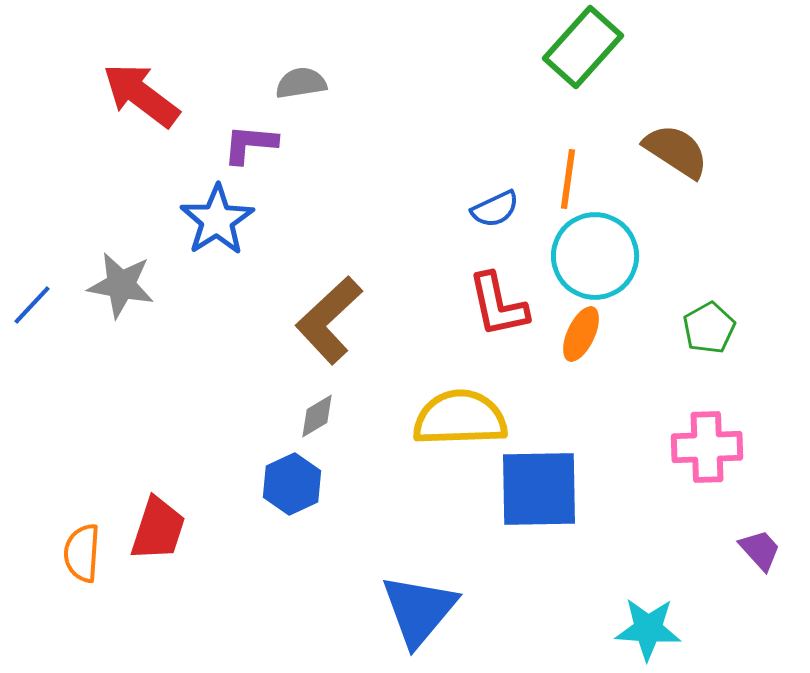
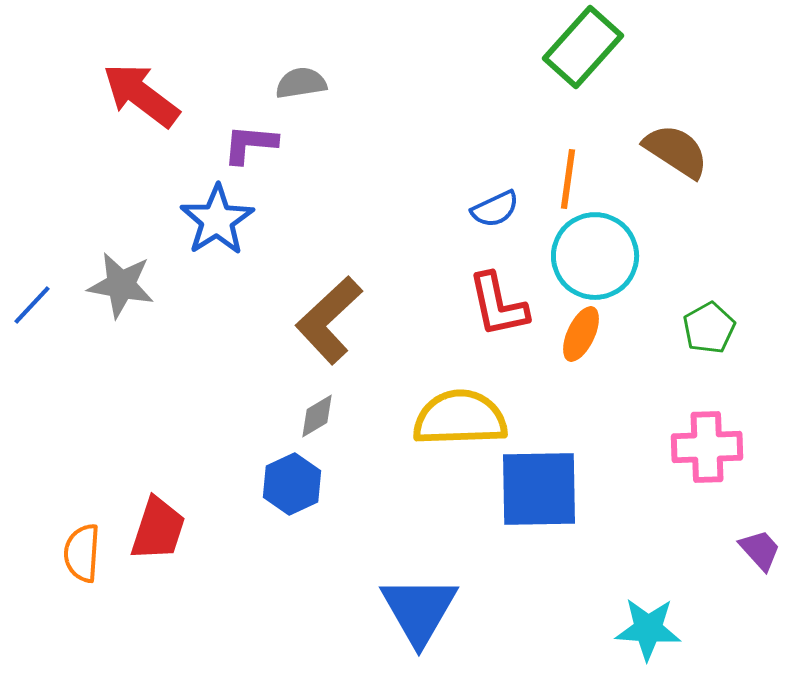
blue triangle: rotated 10 degrees counterclockwise
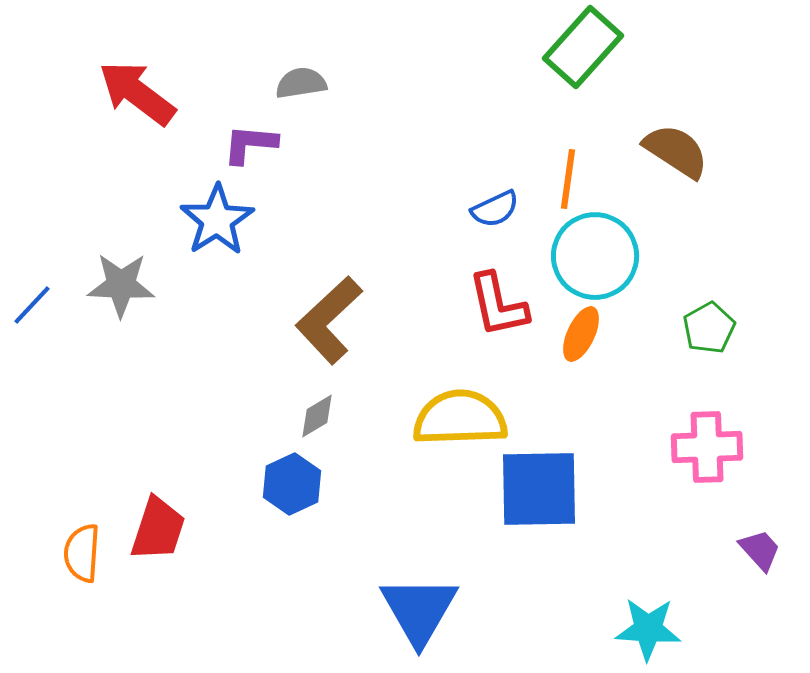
red arrow: moved 4 px left, 2 px up
gray star: rotated 8 degrees counterclockwise
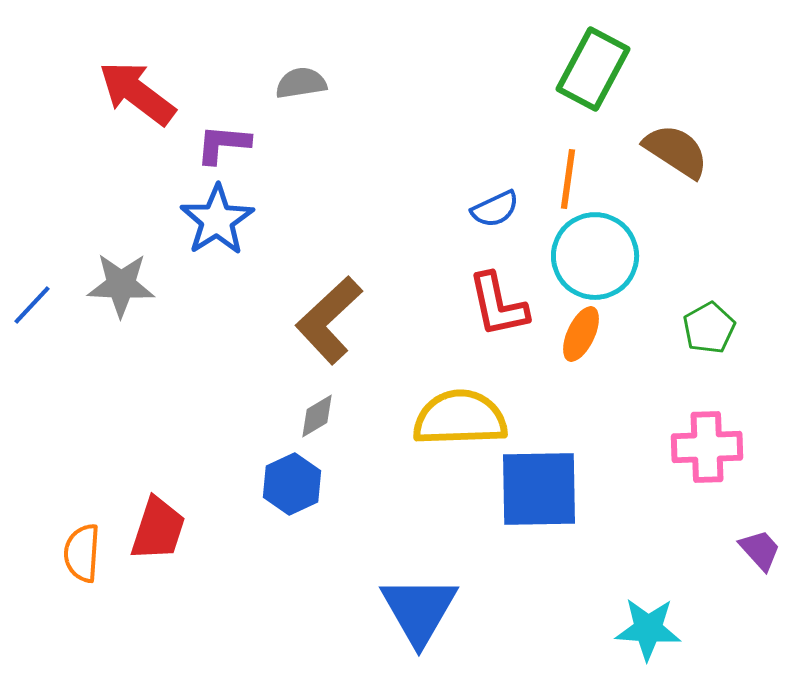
green rectangle: moved 10 px right, 22 px down; rotated 14 degrees counterclockwise
purple L-shape: moved 27 px left
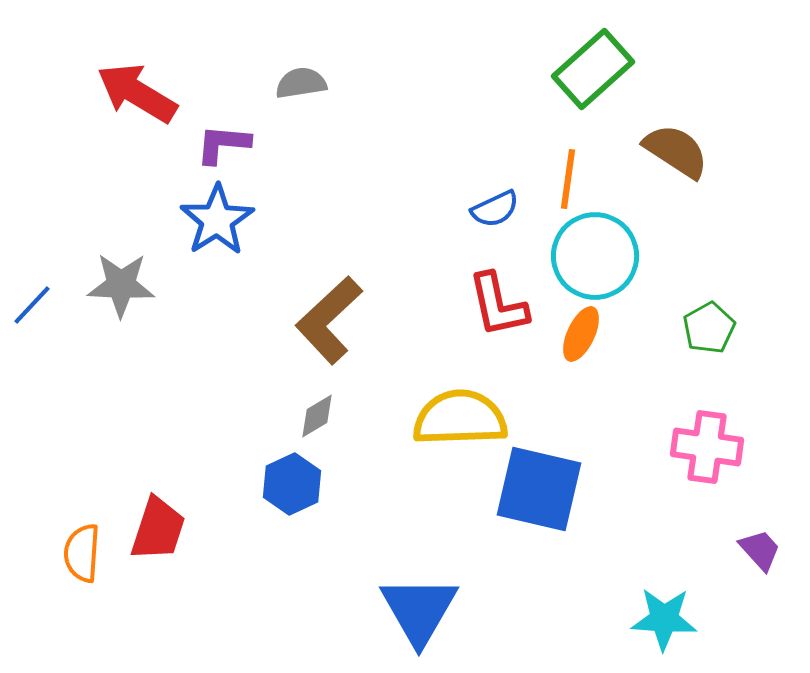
green rectangle: rotated 20 degrees clockwise
red arrow: rotated 6 degrees counterclockwise
pink cross: rotated 10 degrees clockwise
blue square: rotated 14 degrees clockwise
cyan star: moved 16 px right, 10 px up
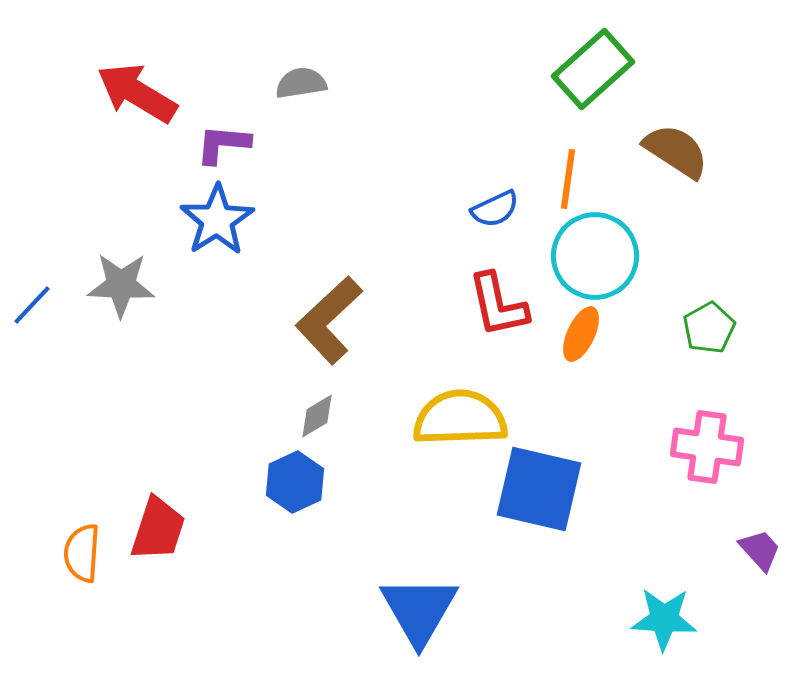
blue hexagon: moved 3 px right, 2 px up
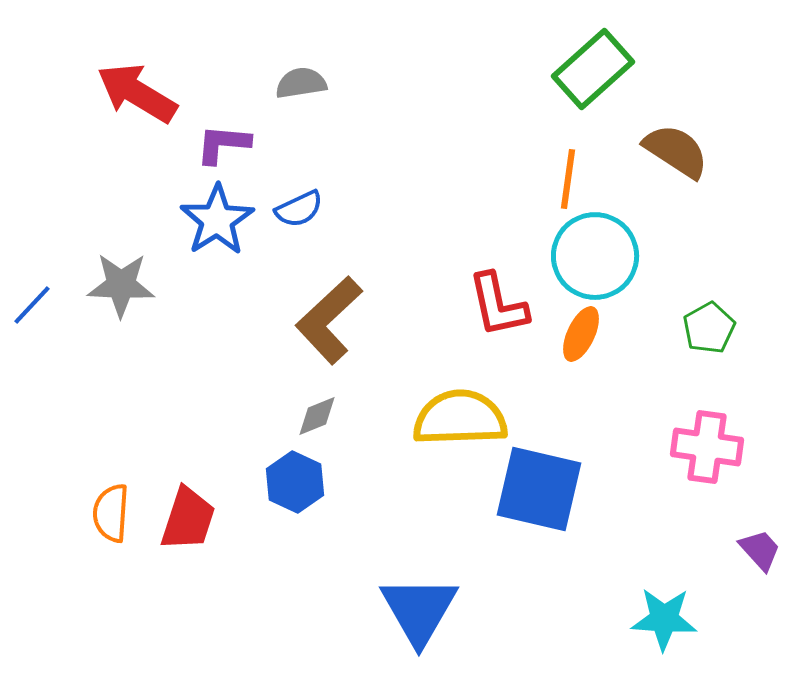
blue semicircle: moved 196 px left
gray diamond: rotated 9 degrees clockwise
blue hexagon: rotated 10 degrees counterclockwise
red trapezoid: moved 30 px right, 10 px up
orange semicircle: moved 29 px right, 40 px up
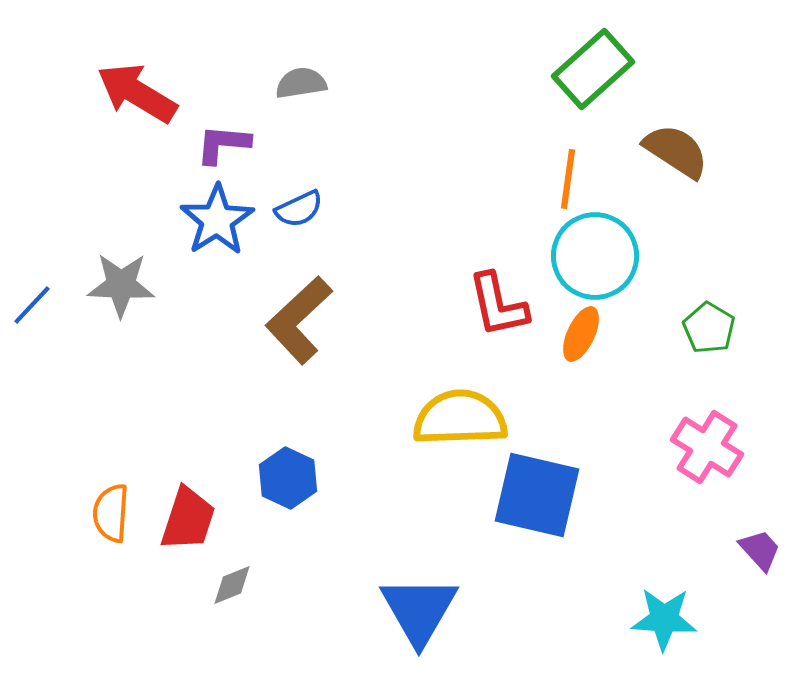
brown L-shape: moved 30 px left
green pentagon: rotated 12 degrees counterclockwise
gray diamond: moved 85 px left, 169 px down
pink cross: rotated 24 degrees clockwise
blue hexagon: moved 7 px left, 4 px up
blue square: moved 2 px left, 6 px down
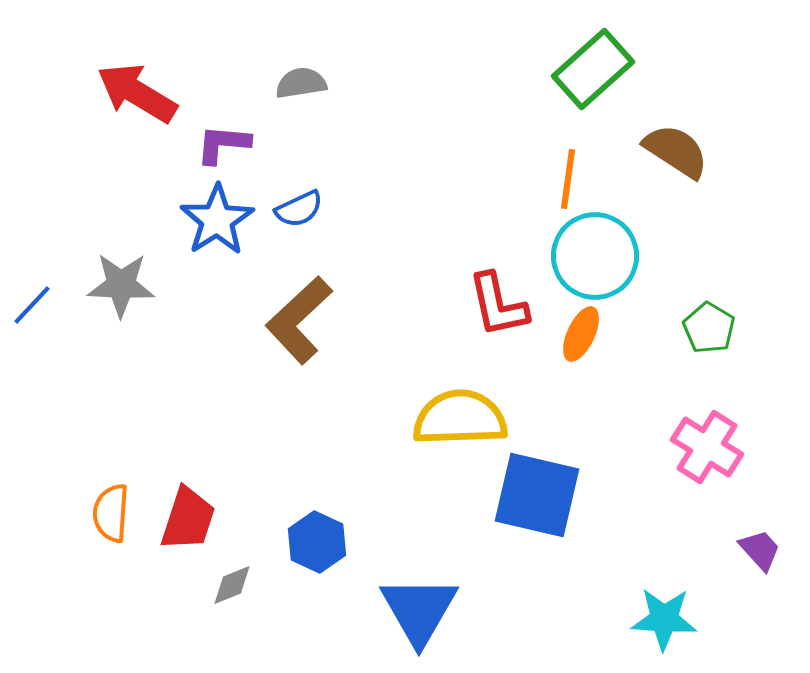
blue hexagon: moved 29 px right, 64 px down
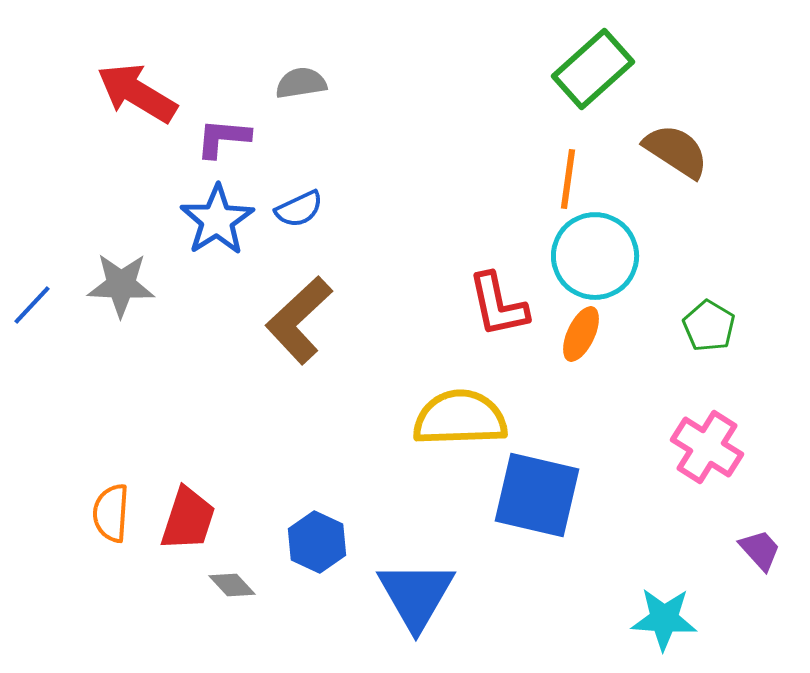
purple L-shape: moved 6 px up
green pentagon: moved 2 px up
gray diamond: rotated 69 degrees clockwise
blue triangle: moved 3 px left, 15 px up
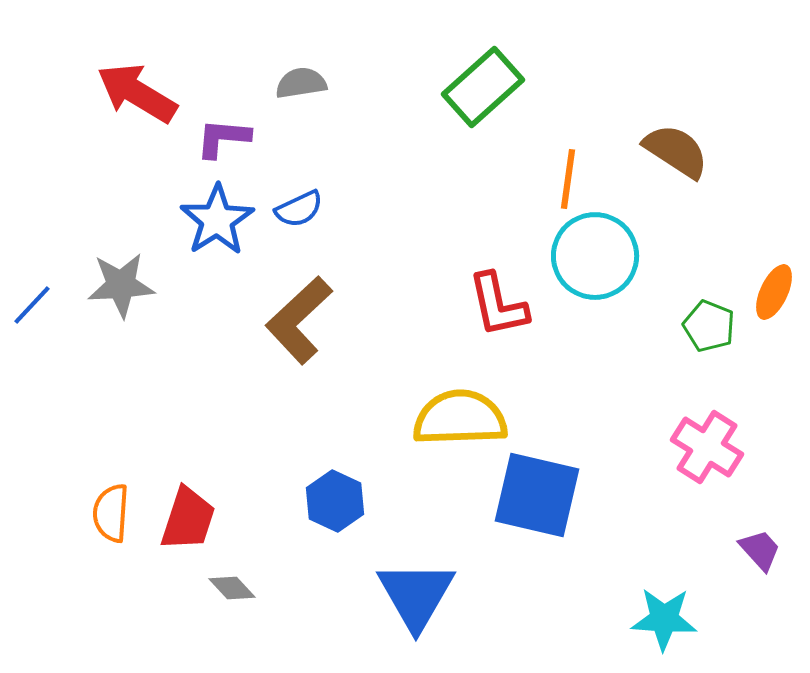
green rectangle: moved 110 px left, 18 px down
gray star: rotated 6 degrees counterclockwise
green pentagon: rotated 9 degrees counterclockwise
orange ellipse: moved 193 px right, 42 px up
blue hexagon: moved 18 px right, 41 px up
gray diamond: moved 3 px down
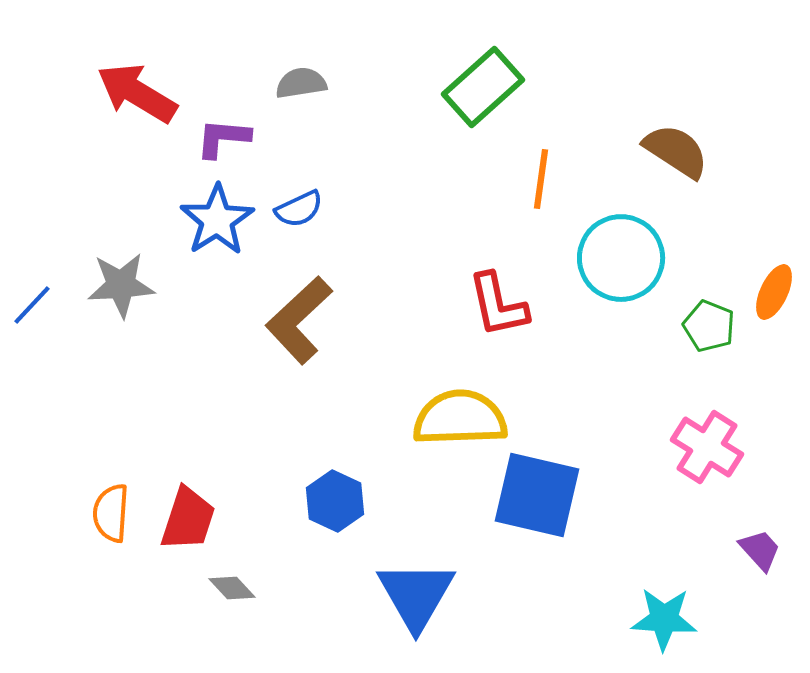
orange line: moved 27 px left
cyan circle: moved 26 px right, 2 px down
